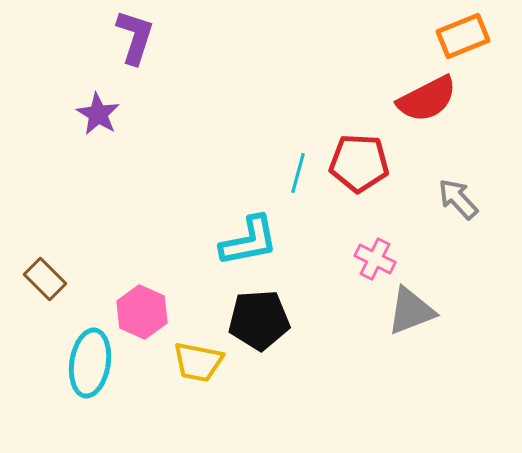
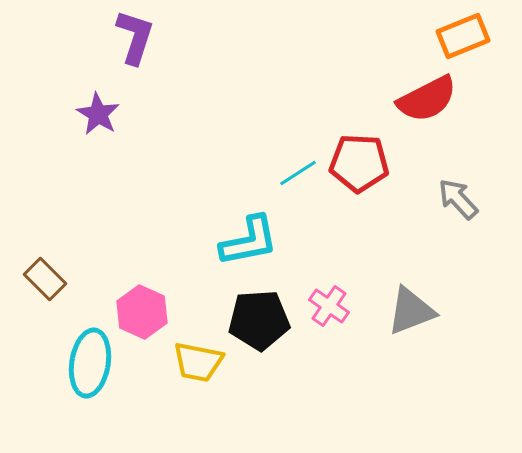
cyan line: rotated 42 degrees clockwise
pink cross: moved 46 px left, 47 px down; rotated 9 degrees clockwise
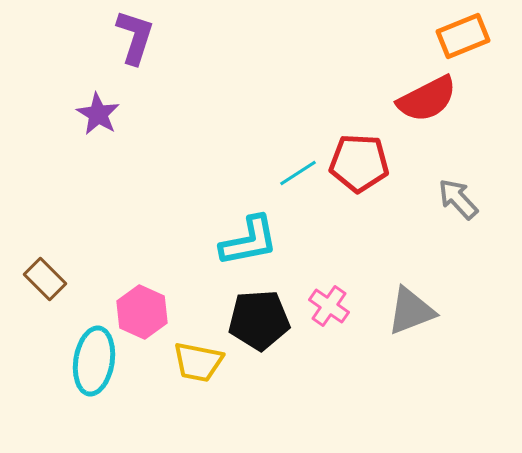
cyan ellipse: moved 4 px right, 2 px up
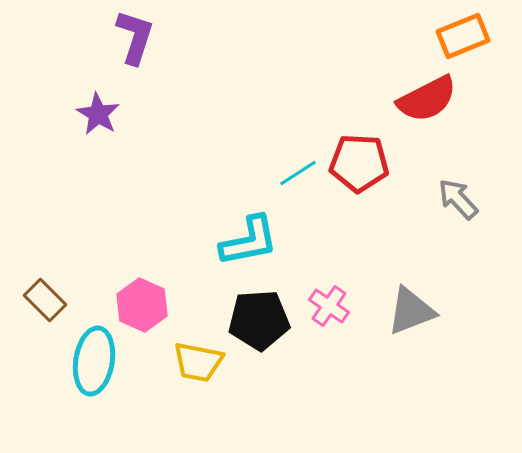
brown rectangle: moved 21 px down
pink hexagon: moved 7 px up
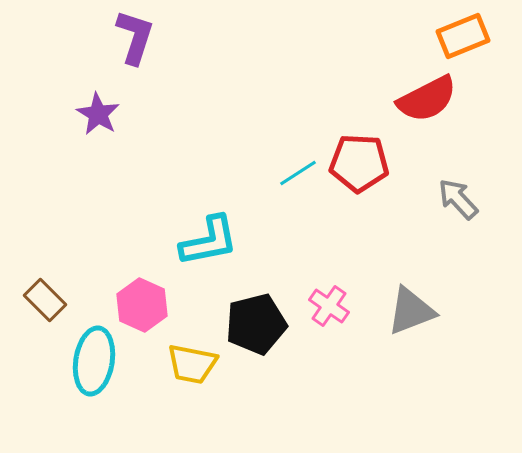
cyan L-shape: moved 40 px left
black pentagon: moved 3 px left, 4 px down; rotated 10 degrees counterclockwise
yellow trapezoid: moved 6 px left, 2 px down
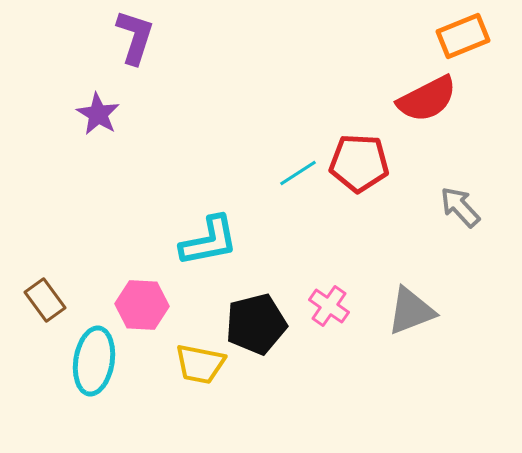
gray arrow: moved 2 px right, 8 px down
brown rectangle: rotated 9 degrees clockwise
pink hexagon: rotated 21 degrees counterclockwise
yellow trapezoid: moved 8 px right
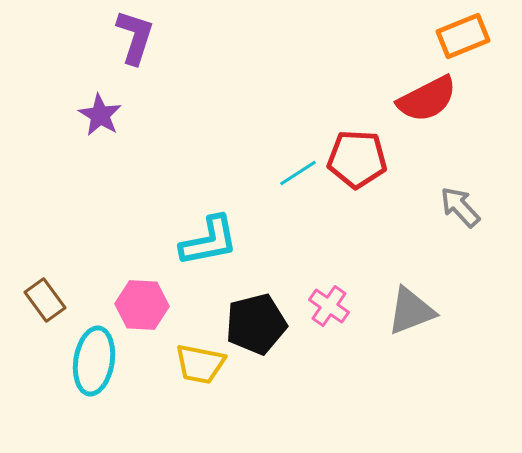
purple star: moved 2 px right, 1 px down
red pentagon: moved 2 px left, 4 px up
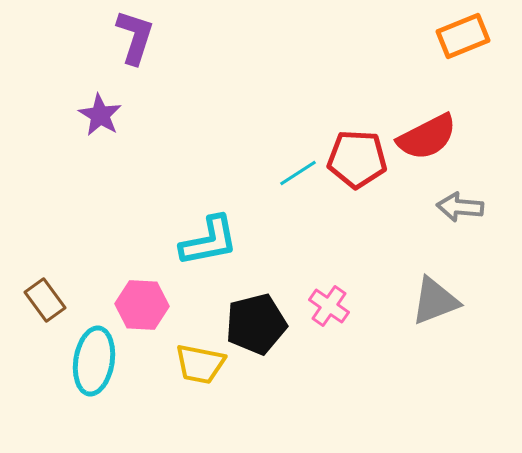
red semicircle: moved 38 px down
gray arrow: rotated 42 degrees counterclockwise
gray triangle: moved 24 px right, 10 px up
